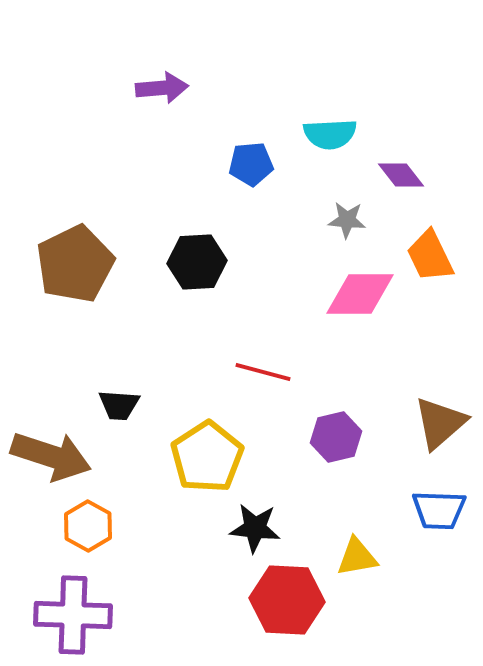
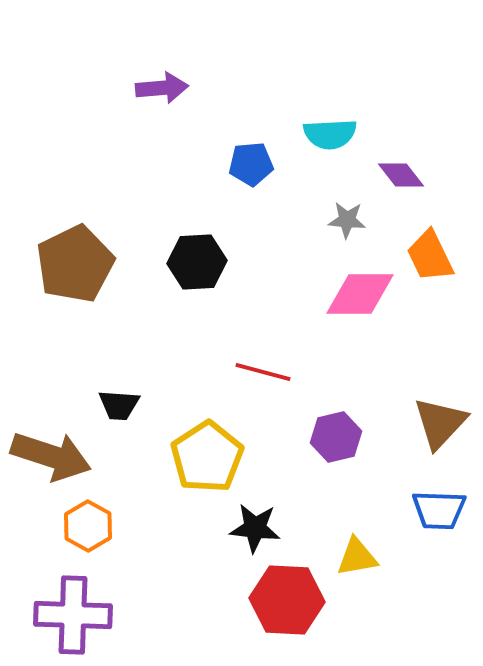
brown triangle: rotated 6 degrees counterclockwise
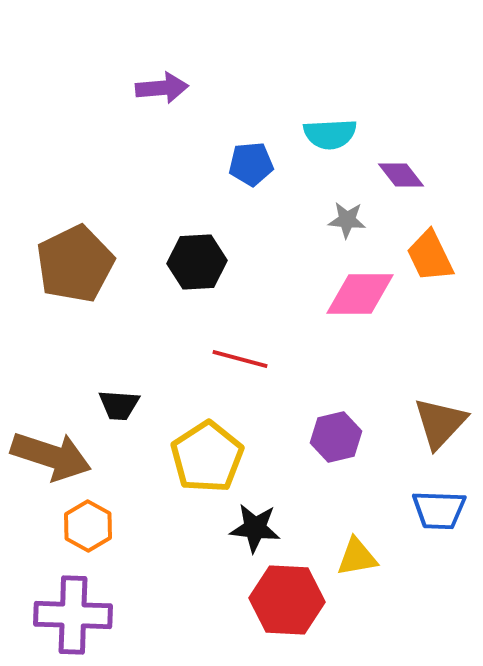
red line: moved 23 px left, 13 px up
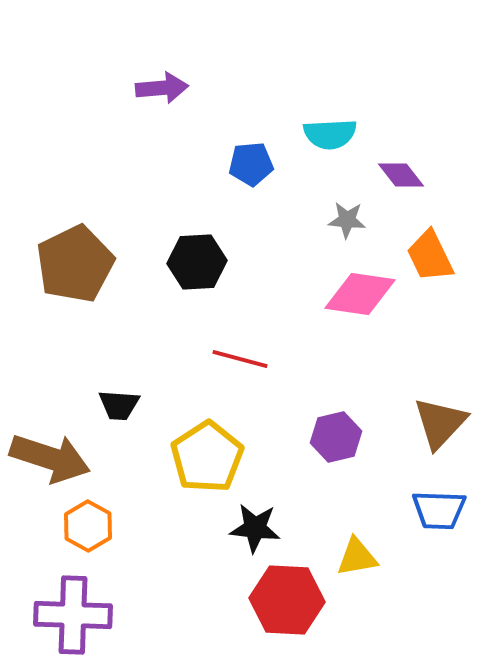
pink diamond: rotated 8 degrees clockwise
brown arrow: moved 1 px left, 2 px down
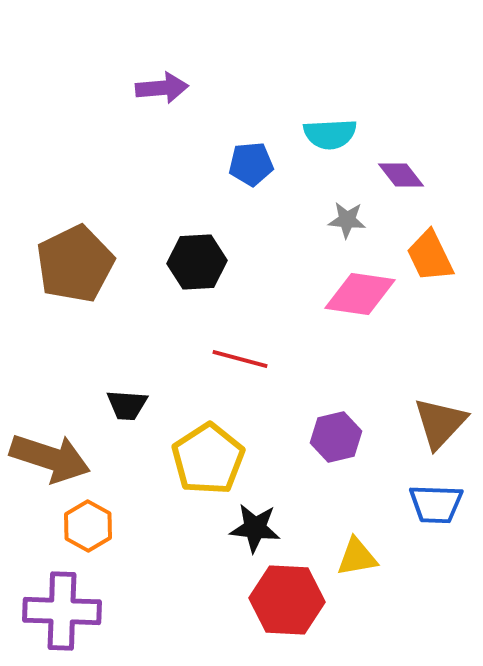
black trapezoid: moved 8 px right
yellow pentagon: moved 1 px right, 2 px down
blue trapezoid: moved 3 px left, 6 px up
purple cross: moved 11 px left, 4 px up
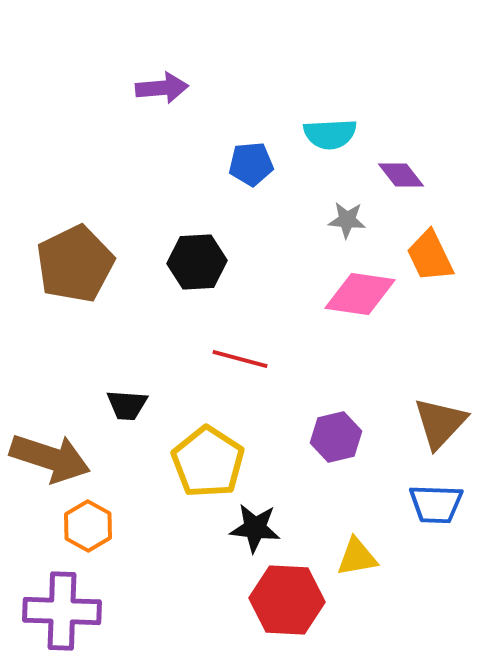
yellow pentagon: moved 3 px down; rotated 6 degrees counterclockwise
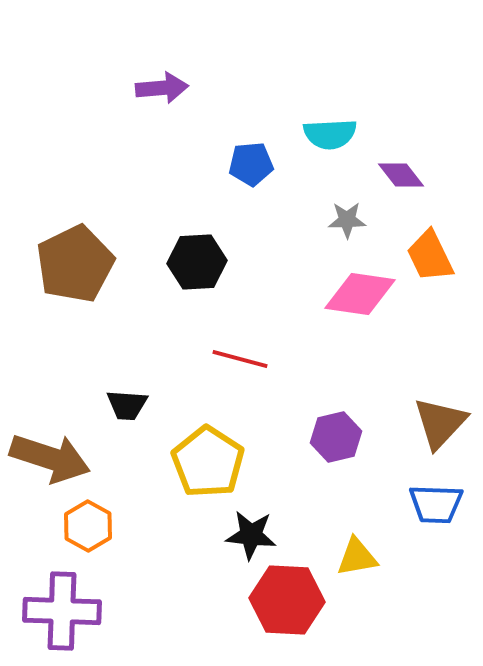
gray star: rotated 6 degrees counterclockwise
black star: moved 4 px left, 7 px down
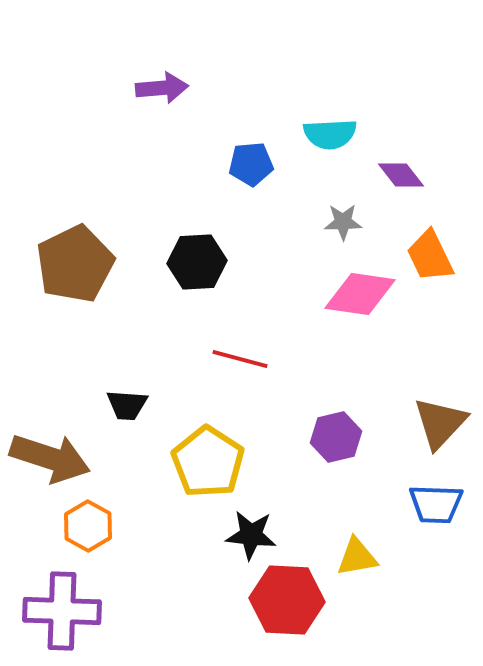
gray star: moved 4 px left, 2 px down
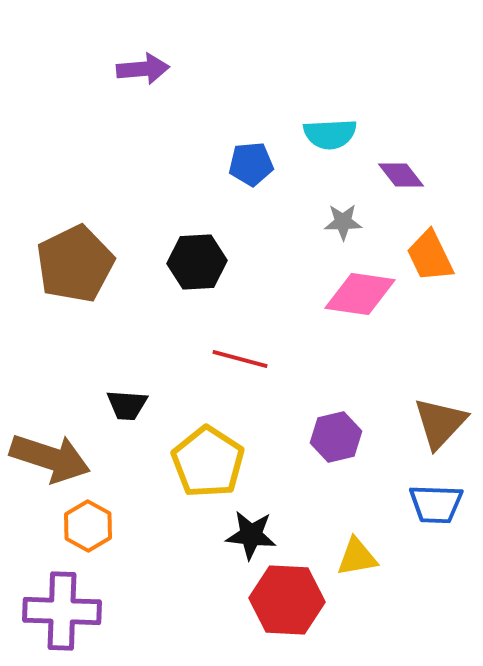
purple arrow: moved 19 px left, 19 px up
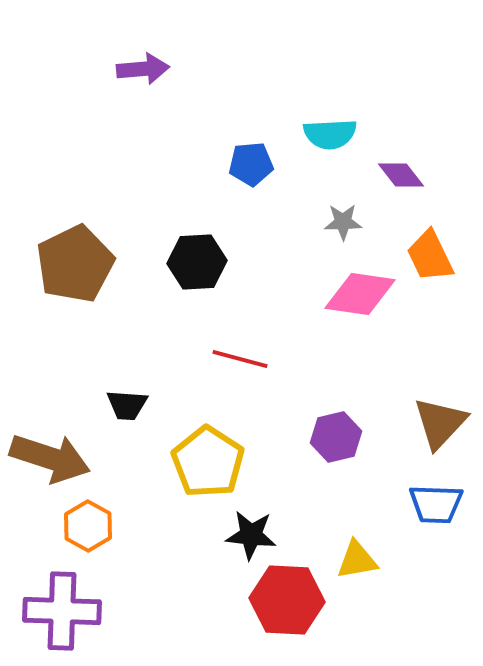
yellow triangle: moved 3 px down
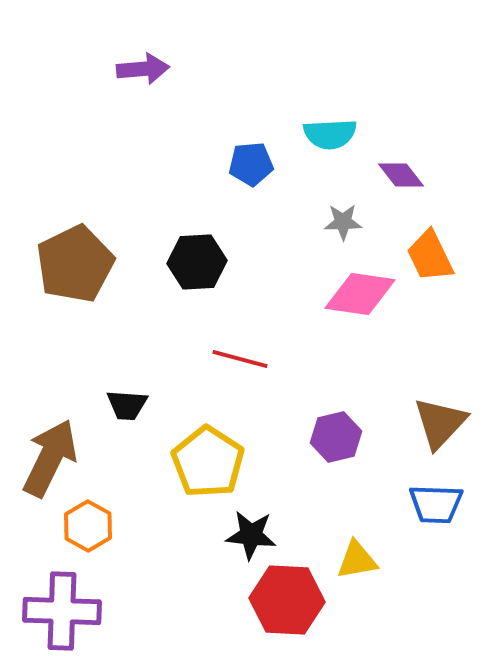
brown arrow: rotated 82 degrees counterclockwise
